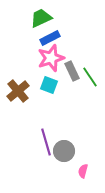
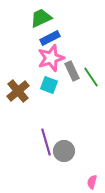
green line: moved 1 px right
pink semicircle: moved 9 px right, 11 px down
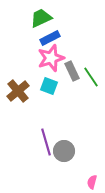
cyan square: moved 1 px down
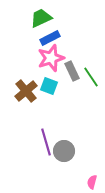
brown cross: moved 8 px right
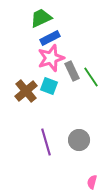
gray circle: moved 15 px right, 11 px up
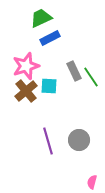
pink star: moved 25 px left, 8 px down
gray rectangle: moved 2 px right
cyan square: rotated 18 degrees counterclockwise
purple line: moved 2 px right, 1 px up
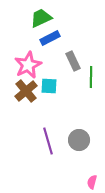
pink star: moved 2 px right, 1 px up; rotated 8 degrees counterclockwise
gray rectangle: moved 1 px left, 10 px up
green line: rotated 35 degrees clockwise
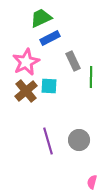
pink star: moved 2 px left, 3 px up
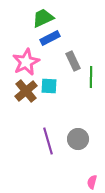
green trapezoid: moved 2 px right
gray circle: moved 1 px left, 1 px up
